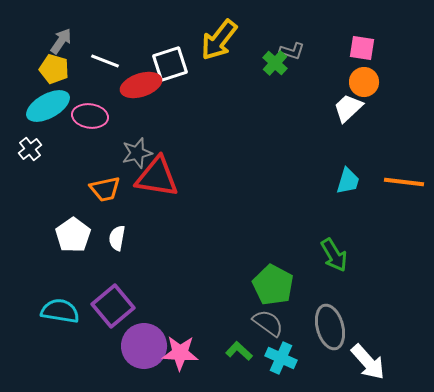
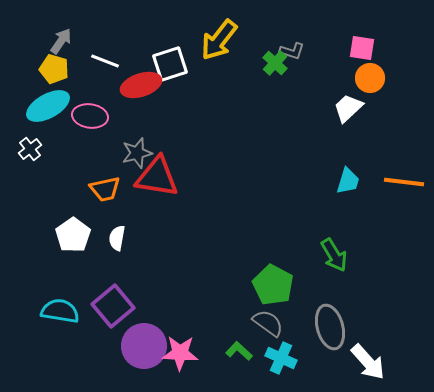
orange circle: moved 6 px right, 4 px up
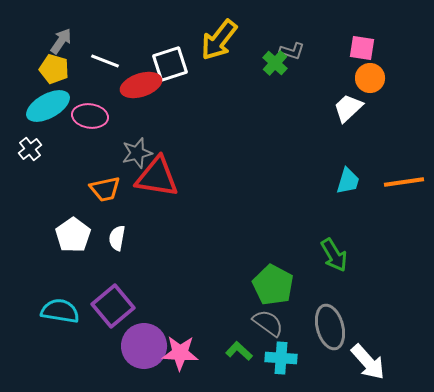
orange line: rotated 15 degrees counterclockwise
cyan cross: rotated 20 degrees counterclockwise
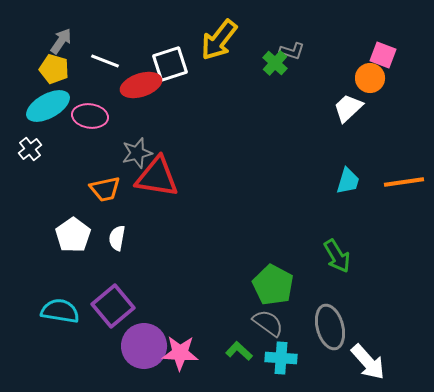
pink square: moved 21 px right, 7 px down; rotated 12 degrees clockwise
green arrow: moved 3 px right, 1 px down
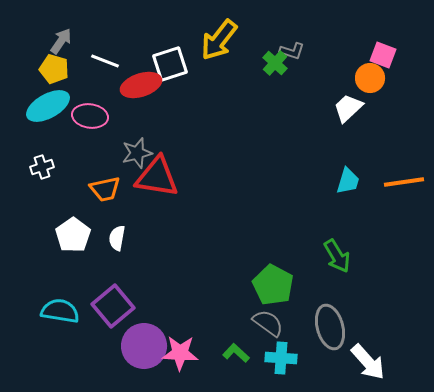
white cross: moved 12 px right, 18 px down; rotated 20 degrees clockwise
green L-shape: moved 3 px left, 2 px down
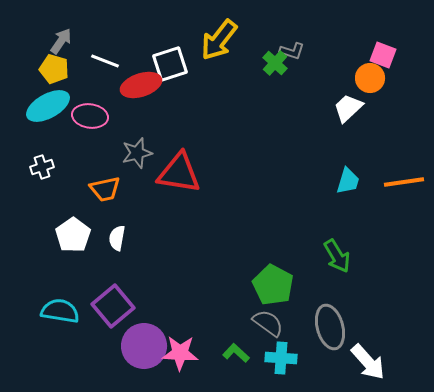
red triangle: moved 22 px right, 4 px up
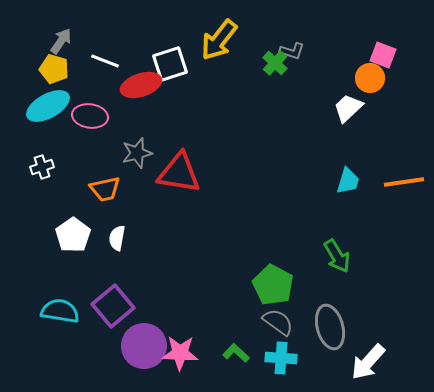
gray semicircle: moved 10 px right, 1 px up
white arrow: rotated 84 degrees clockwise
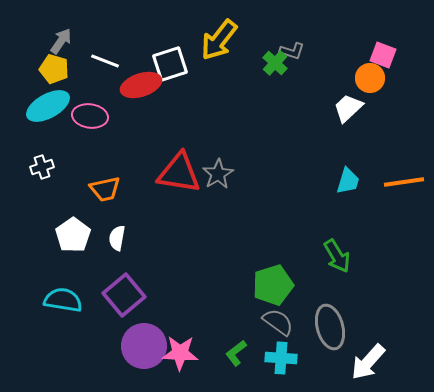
gray star: moved 81 px right, 21 px down; rotated 16 degrees counterclockwise
green pentagon: rotated 27 degrees clockwise
purple square: moved 11 px right, 11 px up
cyan semicircle: moved 3 px right, 11 px up
green L-shape: rotated 80 degrees counterclockwise
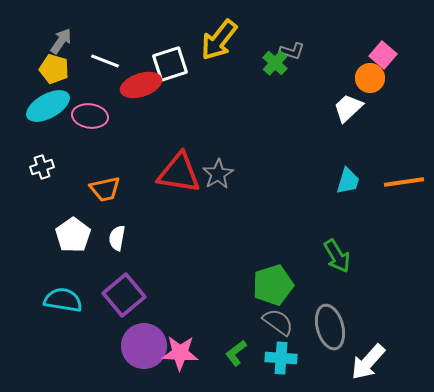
pink square: rotated 20 degrees clockwise
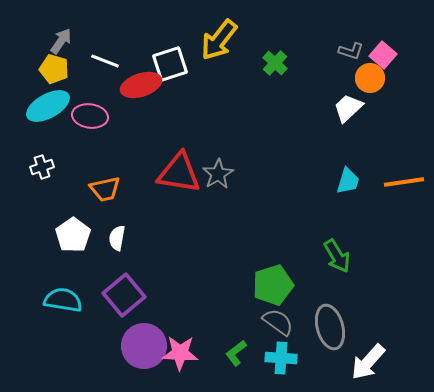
gray L-shape: moved 59 px right
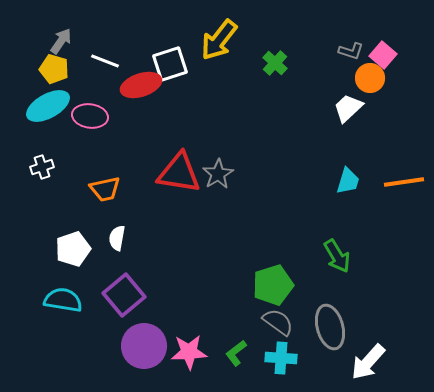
white pentagon: moved 14 px down; rotated 16 degrees clockwise
pink star: moved 9 px right, 1 px up; rotated 6 degrees counterclockwise
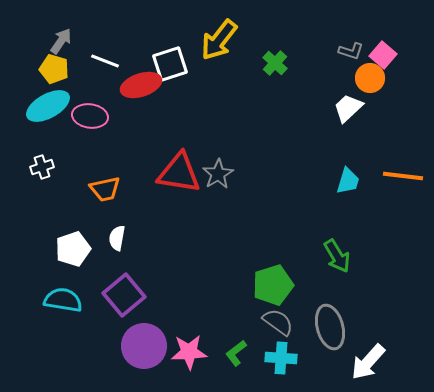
orange line: moved 1 px left, 6 px up; rotated 15 degrees clockwise
